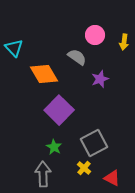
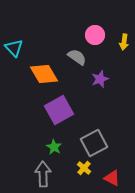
purple square: rotated 16 degrees clockwise
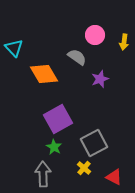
purple square: moved 1 px left, 9 px down
red triangle: moved 2 px right, 1 px up
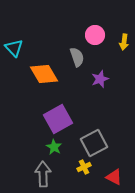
gray semicircle: rotated 36 degrees clockwise
yellow cross: moved 1 px up; rotated 24 degrees clockwise
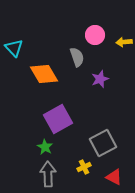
yellow arrow: rotated 77 degrees clockwise
gray square: moved 9 px right
green star: moved 9 px left
gray arrow: moved 5 px right
